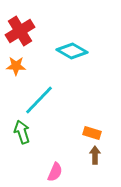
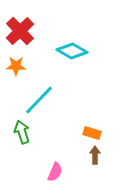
red cross: rotated 12 degrees counterclockwise
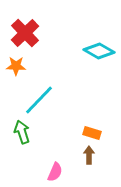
red cross: moved 5 px right, 2 px down
cyan diamond: moved 27 px right
brown arrow: moved 6 px left
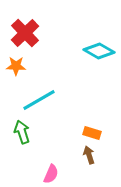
cyan line: rotated 16 degrees clockwise
brown arrow: rotated 18 degrees counterclockwise
pink semicircle: moved 4 px left, 2 px down
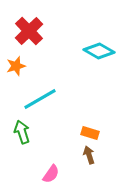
red cross: moved 4 px right, 2 px up
orange star: rotated 18 degrees counterclockwise
cyan line: moved 1 px right, 1 px up
orange rectangle: moved 2 px left
pink semicircle: rotated 12 degrees clockwise
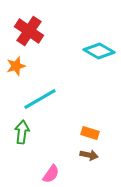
red cross: rotated 12 degrees counterclockwise
green arrow: rotated 25 degrees clockwise
brown arrow: rotated 120 degrees clockwise
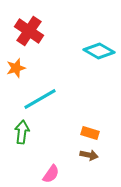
orange star: moved 2 px down
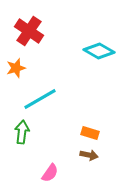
pink semicircle: moved 1 px left, 1 px up
